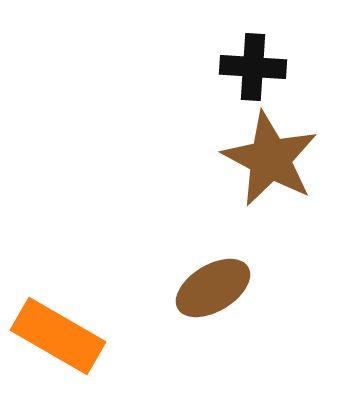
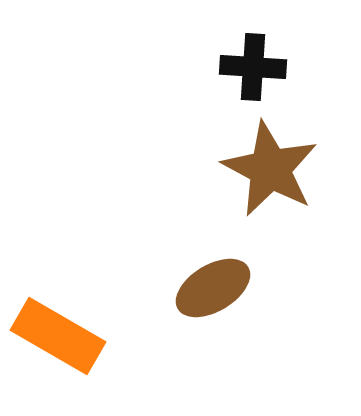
brown star: moved 10 px down
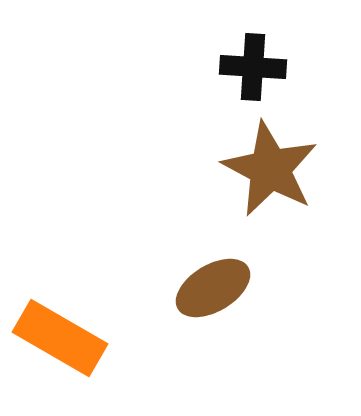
orange rectangle: moved 2 px right, 2 px down
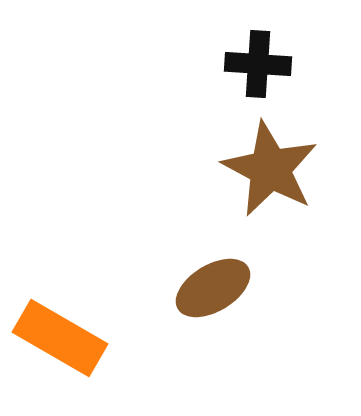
black cross: moved 5 px right, 3 px up
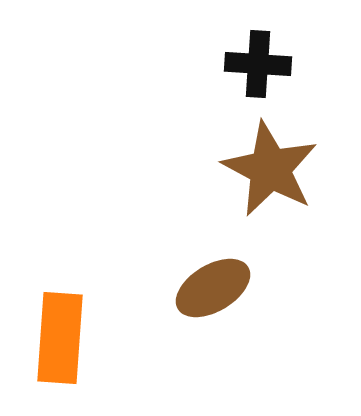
orange rectangle: rotated 64 degrees clockwise
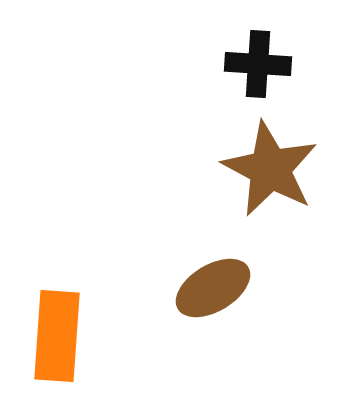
orange rectangle: moved 3 px left, 2 px up
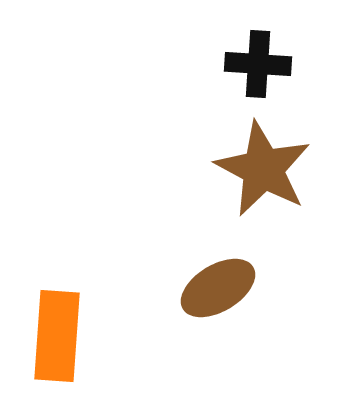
brown star: moved 7 px left
brown ellipse: moved 5 px right
